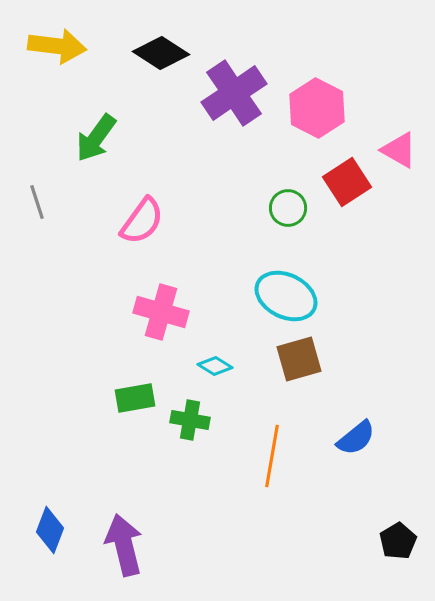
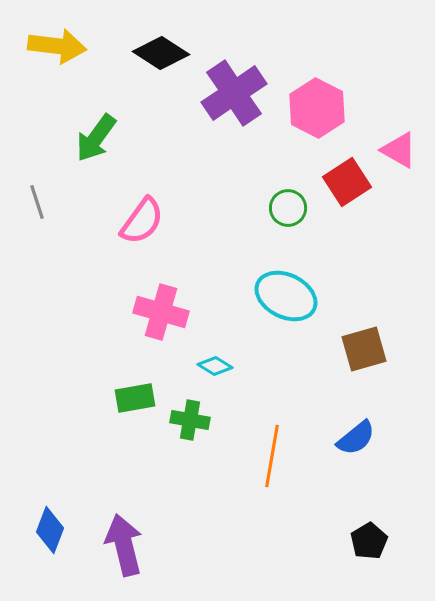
brown square: moved 65 px right, 10 px up
black pentagon: moved 29 px left
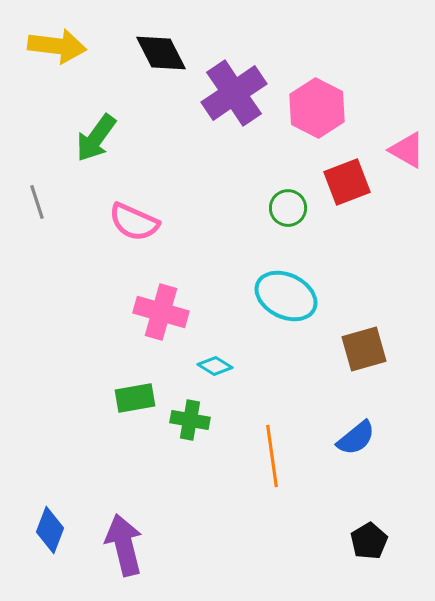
black diamond: rotated 30 degrees clockwise
pink triangle: moved 8 px right
red square: rotated 12 degrees clockwise
pink semicircle: moved 8 px left, 1 px down; rotated 78 degrees clockwise
orange line: rotated 18 degrees counterclockwise
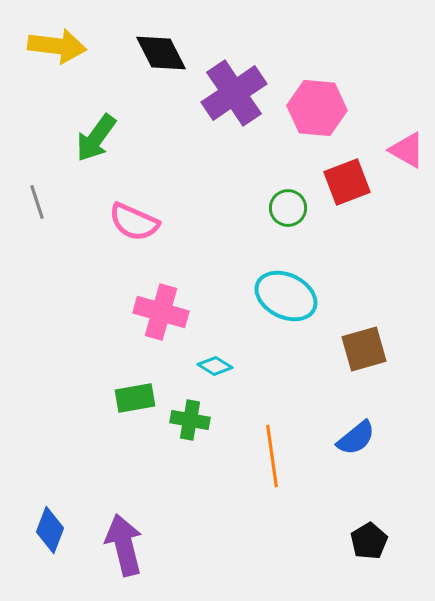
pink hexagon: rotated 22 degrees counterclockwise
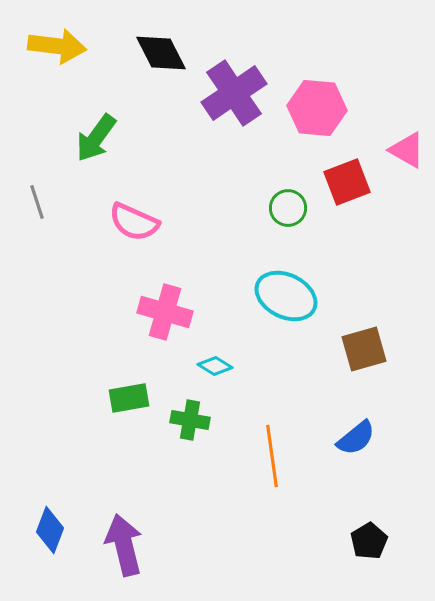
pink cross: moved 4 px right
green rectangle: moved 6 px left
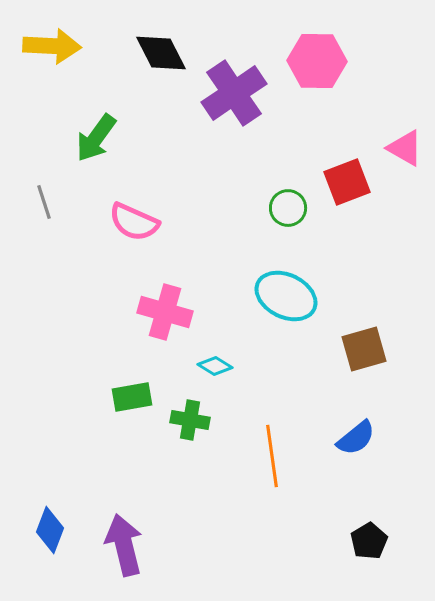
yellow arrow: moved 5 px left; rotated 4 degrees counterclockwise
pink hexagon: moved 47 px up; rotated 4 degrees counterclockwise
pink triangle: moved 2 px left, 2 px up
gray line: moved 7 px right
green rectangle: moved 3 px right, 1 px up
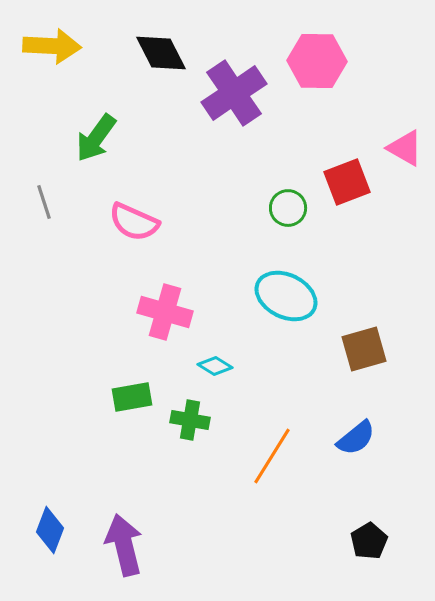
orange line: rotated 40 degrees clockwise
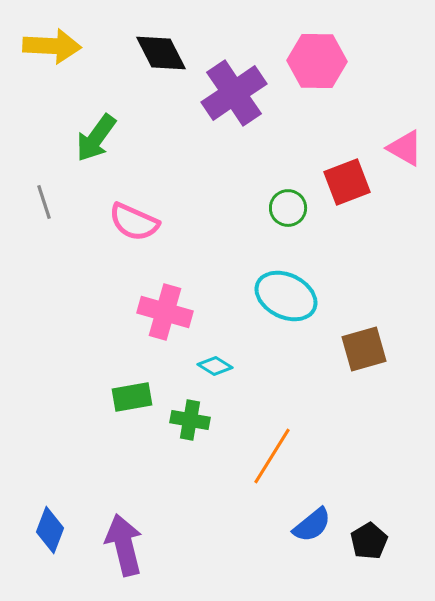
blue semicircle: moved 44 px left, 87 px down
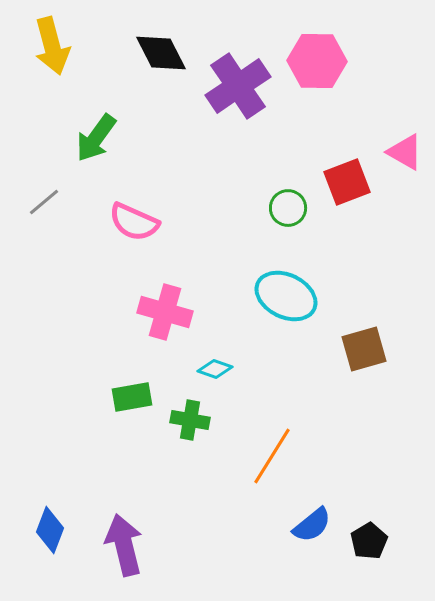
yellow arrow: rotated 72 degrees clockwise
purple cross: moved 4 px right, 7 px up
pink triangle: moved 4 px down
gray line: rotated 68 degrees clockwise
cyan diamond: moved 3 px down; rotated 12 degrees counterclockwise
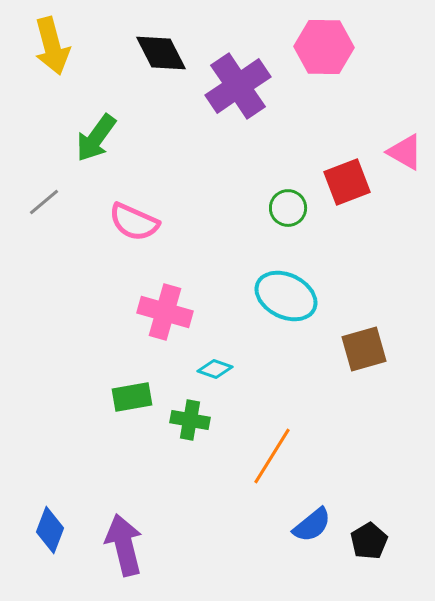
pink hexagon: moved 7 px right, 14 px up
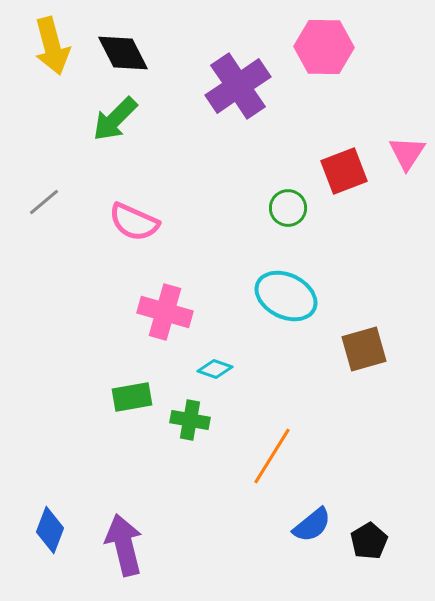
black diamond: moved 38 px left
green arrow: moved 19 px right, 19 px up; rotated 9 degrees clockwise
pink triangle: moved 2 px right, 1 px down; rotated 33 degrees clockwise
red square: moved 3 px left, 11 px up
